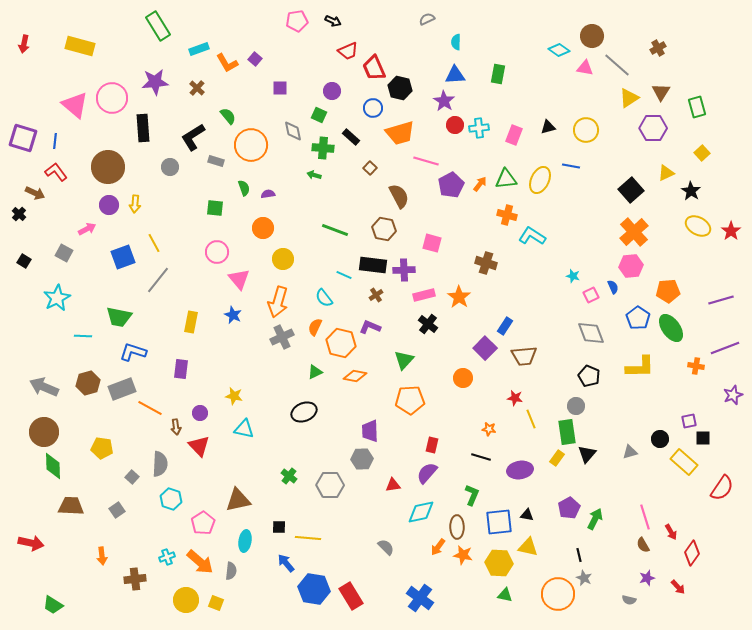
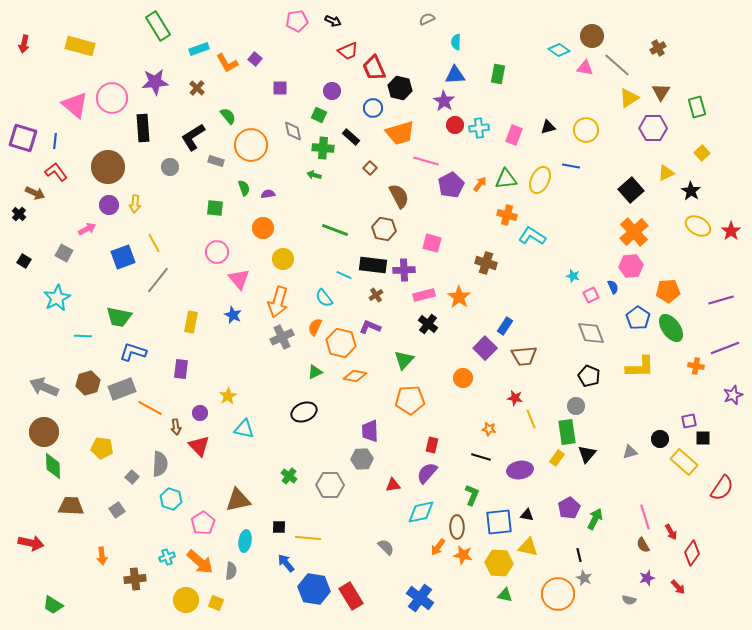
yellow star at (234, 396): moved 6 px left; rotated 30 degrees clockwise
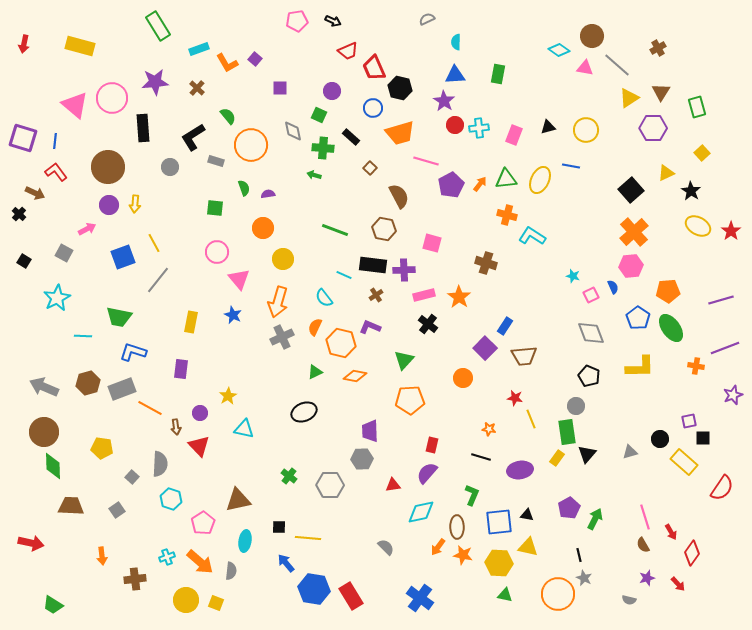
red arrow at (678, 587): moved 3 px up
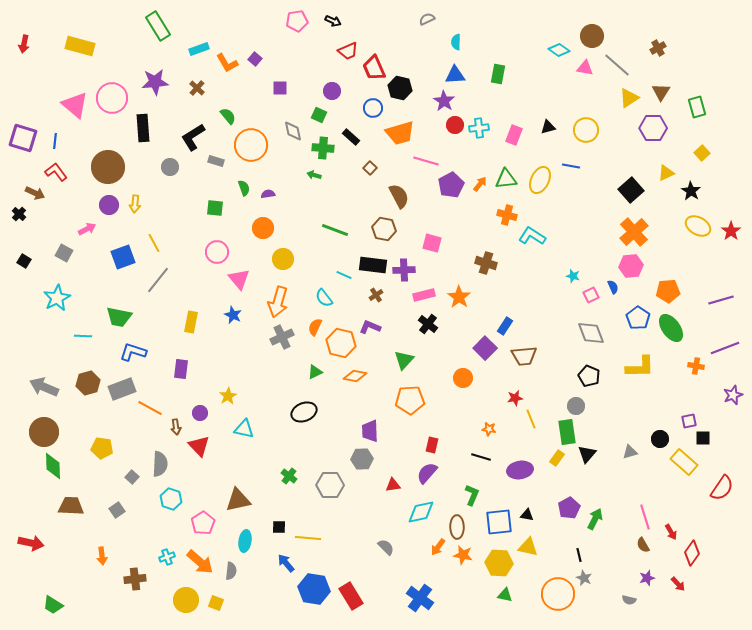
red star at (515, 398): rotated 21 degrees counterclockwise
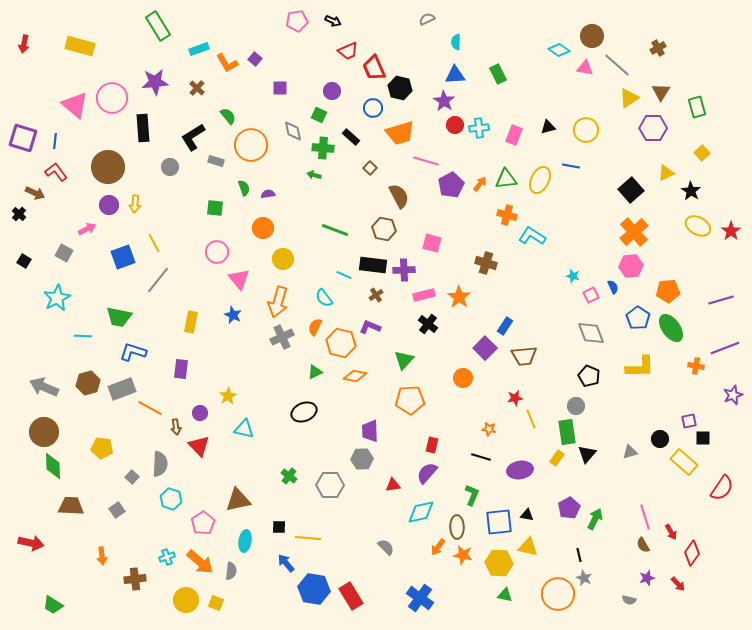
green rectangle at (498, 74): rotated 36 degrees counterclockwise
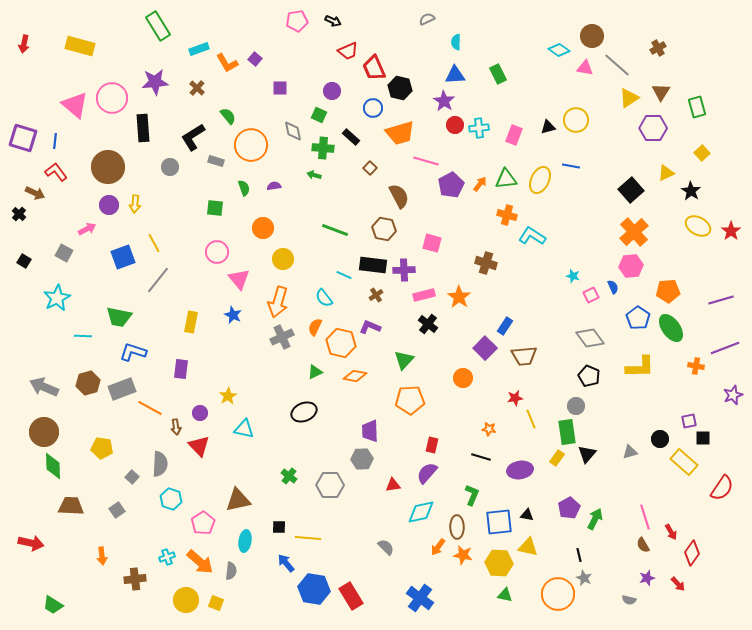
yellow circle at (586, 130): moved 10 px left, 10 px up
purple semicircle at (268, 194): moved 6 px right, 8 px up
gray diamond at (591, 333): moved 1 px left, 5 px down; rotated 16 degrees counterclockwise
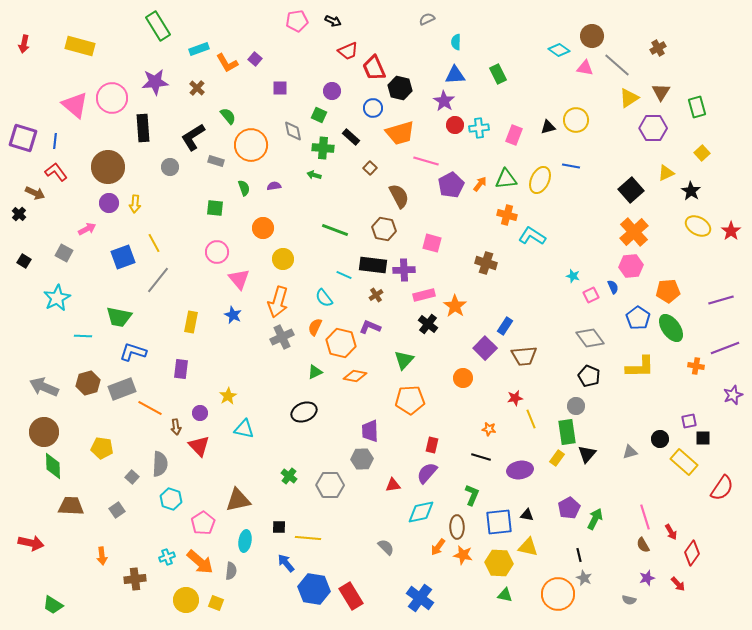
purple circle at (109, 205): moved 2 px up
orange star at (459, 297): moved 4 px left, 9 px down
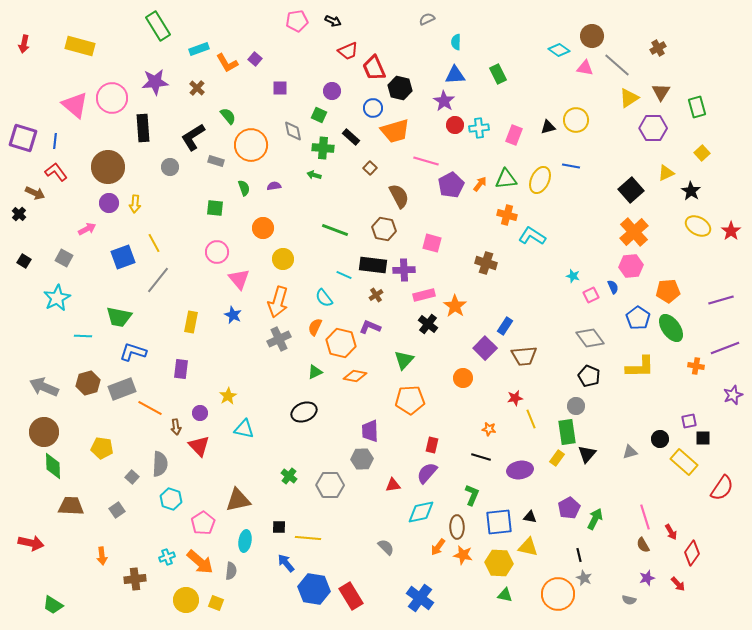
orange trapezoid at (400, 133): moved 5 px left, 2 px up
gray square at (64, 253): moved 5 px down
gray cross at (282, 337): moved 3 px left, 2 px down
black triangle at (527, 515): moved 3 px right, 2 px down
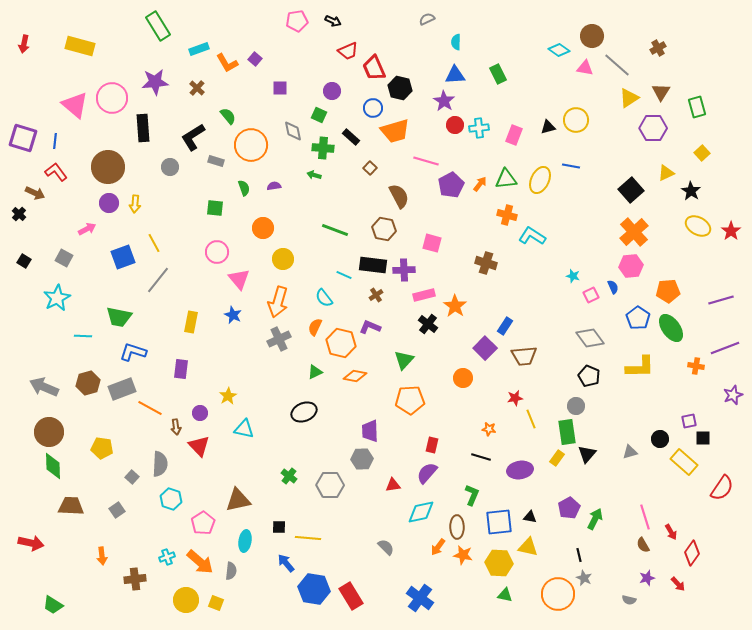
brown circle at (44, 432): moved 5 px right
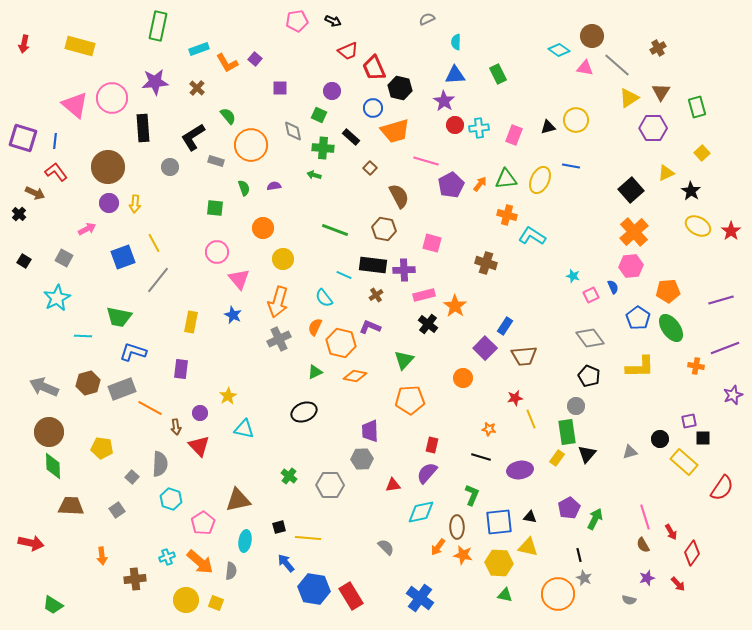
green rectangle at (158, 26): rotated 44 degrees clockwise
black square at (279, 527): rotated 16 degrees counterclockwise
